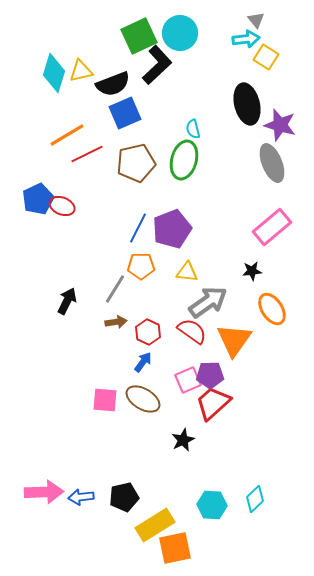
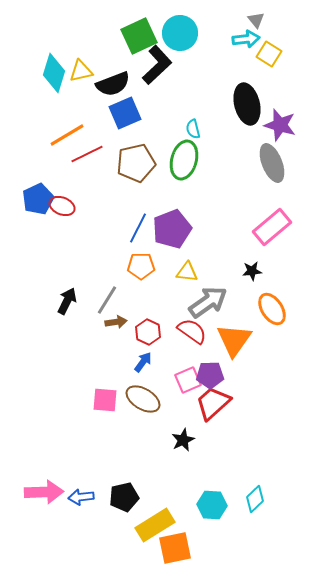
yellow square at (266, 57): moved 3 px right, 3 px up
gray line at (115, 289): moved 8 px left, 11 px down
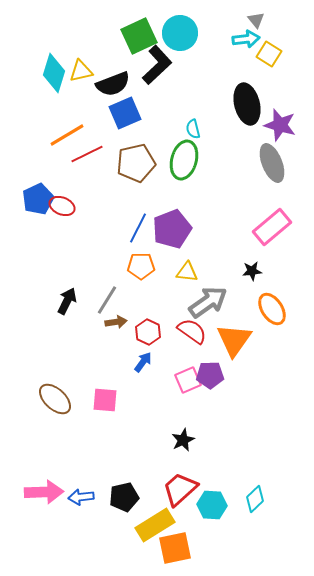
brown ellipse at (143, 399): moved 88 px left; rotated 12 degrees clockwise
red trapezoid at (213, 403): moved 33 px left, 86 px down
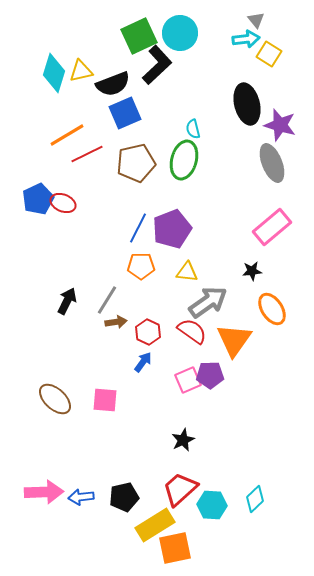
red ellipse at (62, 206): moved 1 px right, 3 px up
